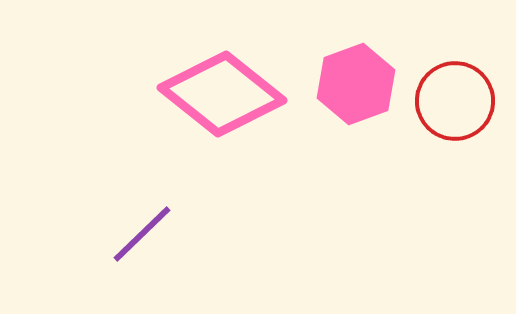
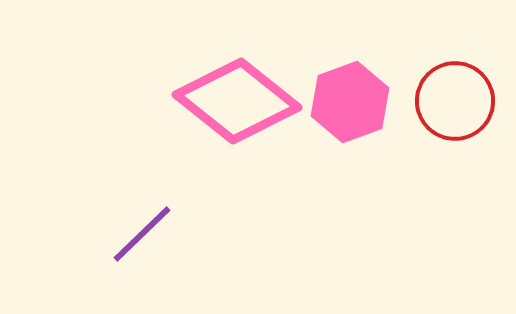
pink hexagon: moved 6 px left, 18 px down
pink diamond: moved 15 px right, 7 px down
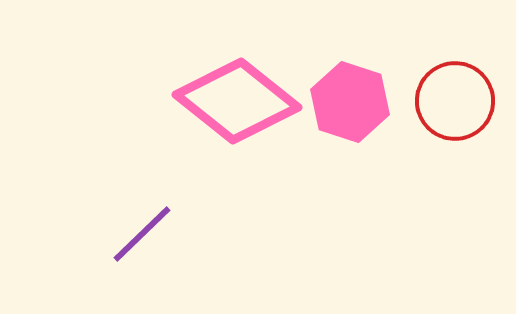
pink hexagon: rotated 22 degrees counterclockwise
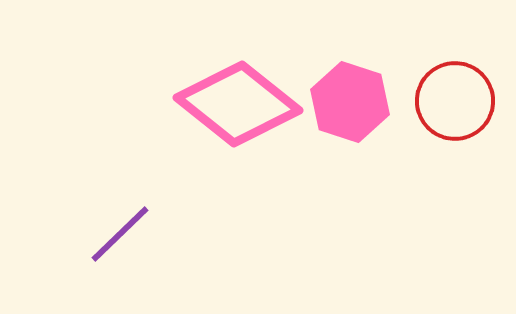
pink diamond: moved 1 px right, 3 px down
purple line: moved 22 px left
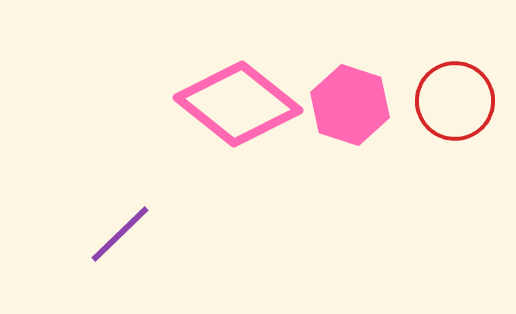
pink hexagon: moved 3 px down
